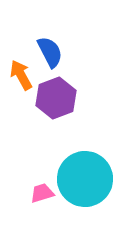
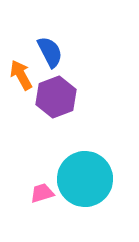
purple hexagon: moved 1 px up
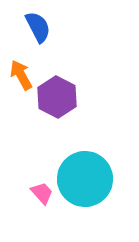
blue semicircle: moved 12 px left, 25 px up
purple hexagon: moved 1 px right; rotated 12 degrees counterclockwise
pink trapezoid: rotated 65 degrees clockwise
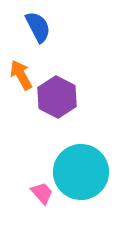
cyan circle: moved 4 px left, 7 px up
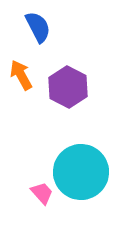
purple hexagon: moved 11 px right, 10 px up
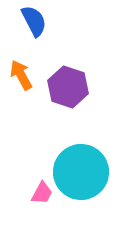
blue semicircle: moved 4 px left, 6 px up
purple hexagon: rotated 9 degrees counterclockwise
pink trapezoid: rotated 70 degrees clockwise
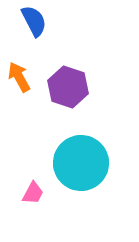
orange arrow: moved 2 px left, 2 px down
cyan circle: moved 9 px up
pink trapezoid: moved 9 px left
